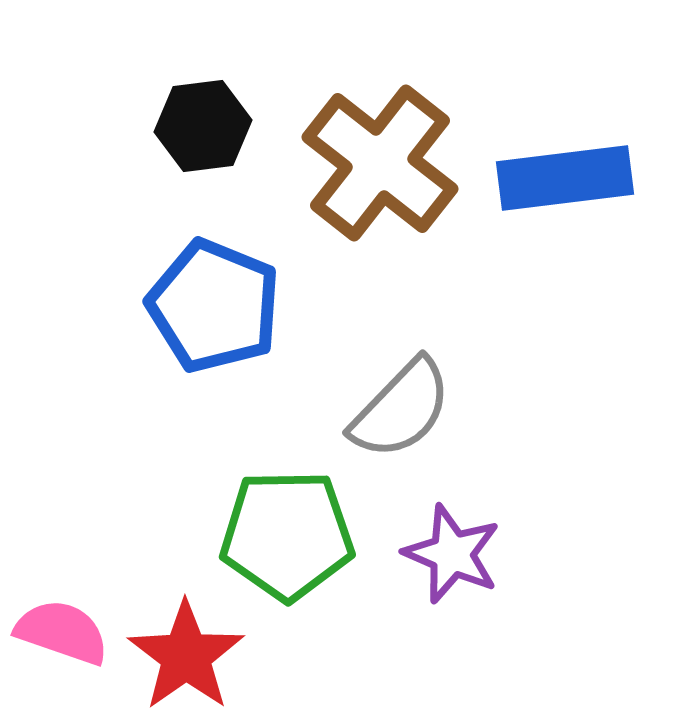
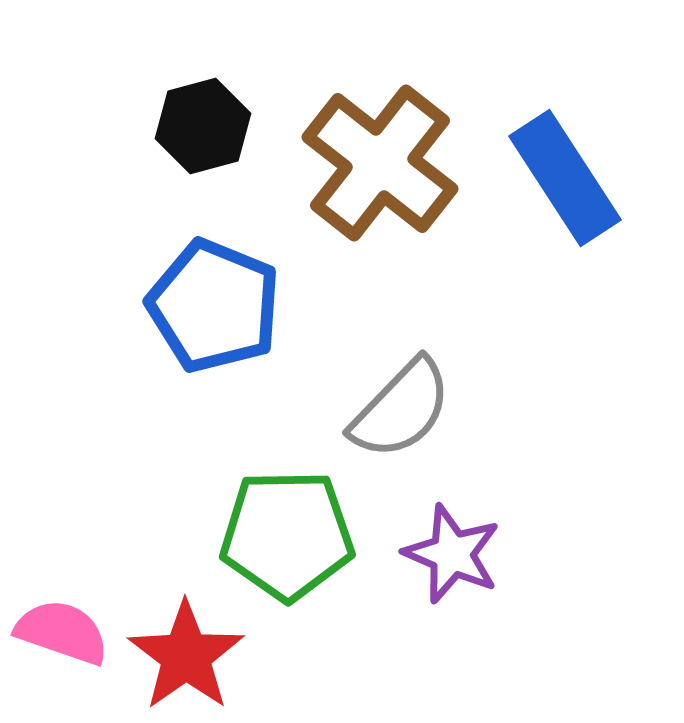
black hexagon: rotated 8 degrees counterclockwise
blue rectangle: rotated 64 degrees clockwise
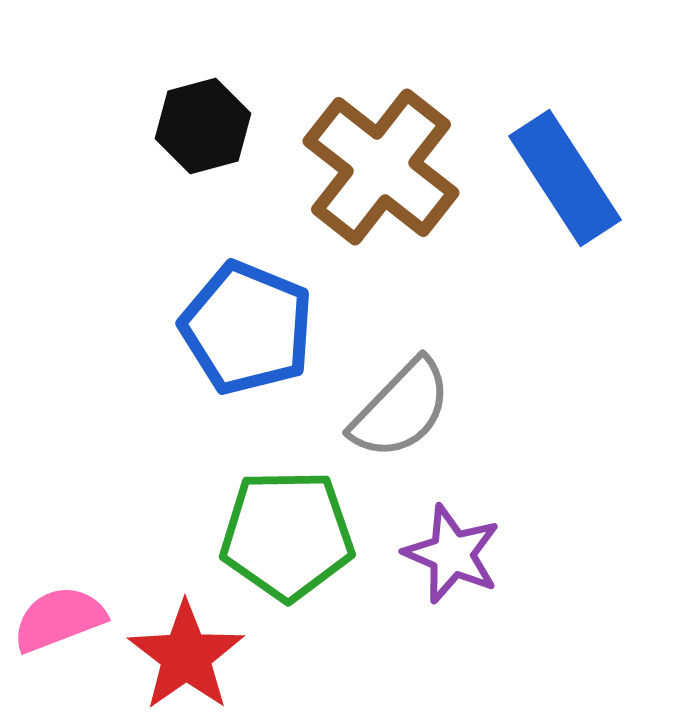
brown cross: moved 1 px right, 4 px down
blue pentagon: moved 33 px right, 22 px down
pink semicircle: moved 3 px left, 13 px up; rotated 40 degrees counterclockwise
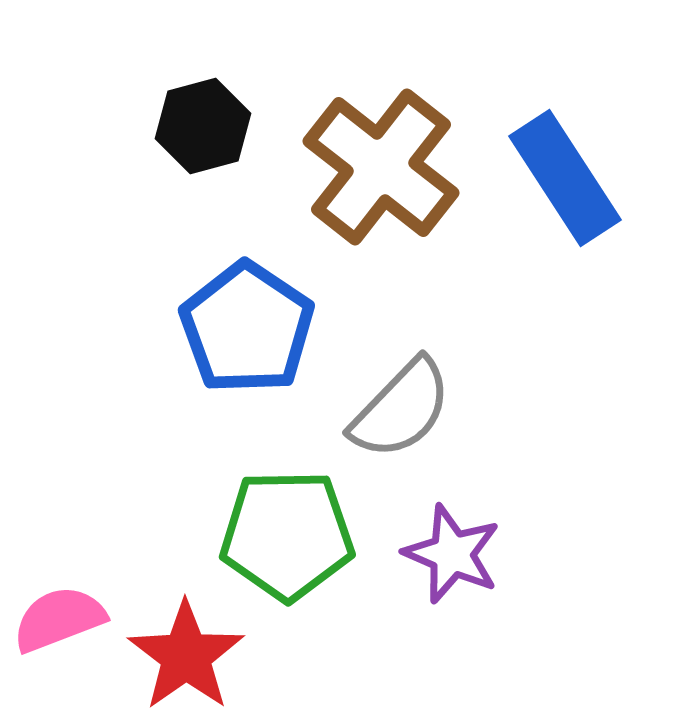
blue pentagon: rotated 12 degrees clockwise
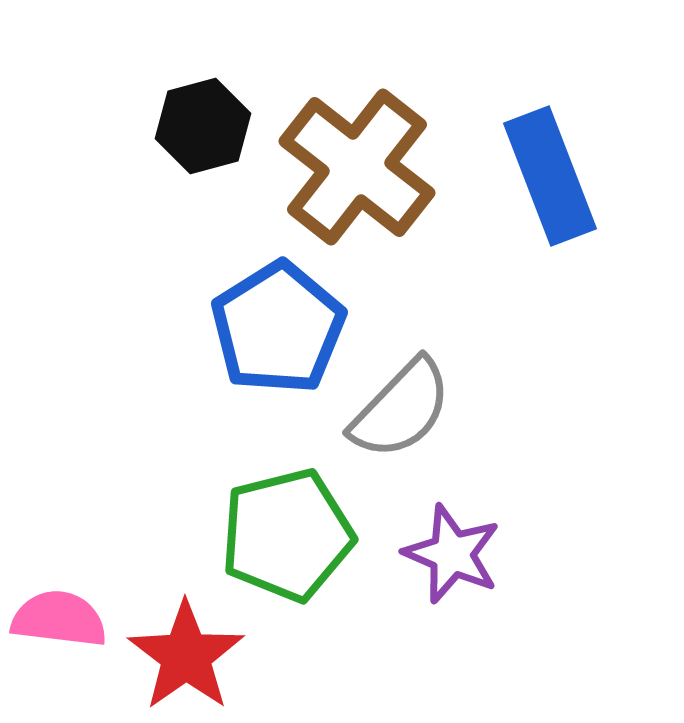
brown cross: moved 24 px left
blue rectangle: moved 15 px left, 2 px up; rotated 12 degrees clockwise
blue pentagon: moved 31 px right; rotated 6 degrees clockwise
green pentagon: rotated 13 degrees counterclockwise
pink semicircle: rotated 28 degrees clockwise
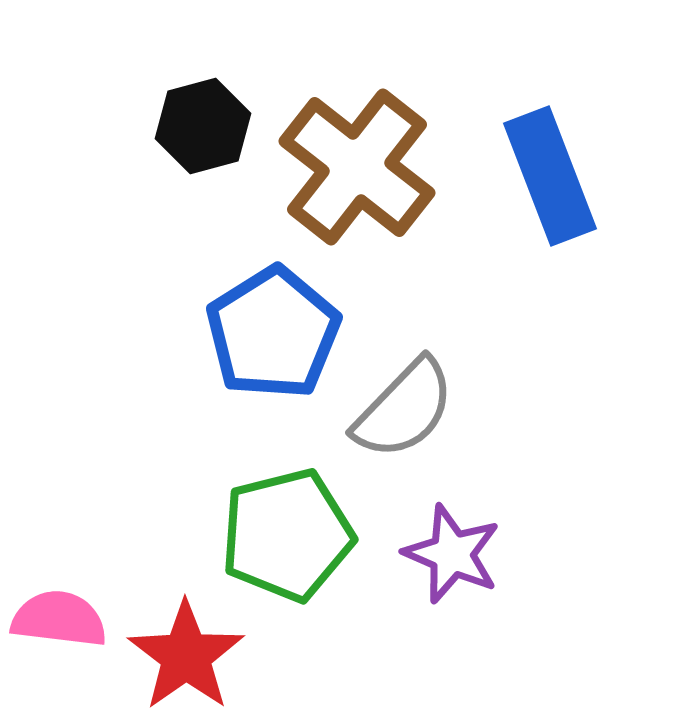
blue pentagon: moved 5 px left, 5 px down
gray semicircle: moved 3 px right
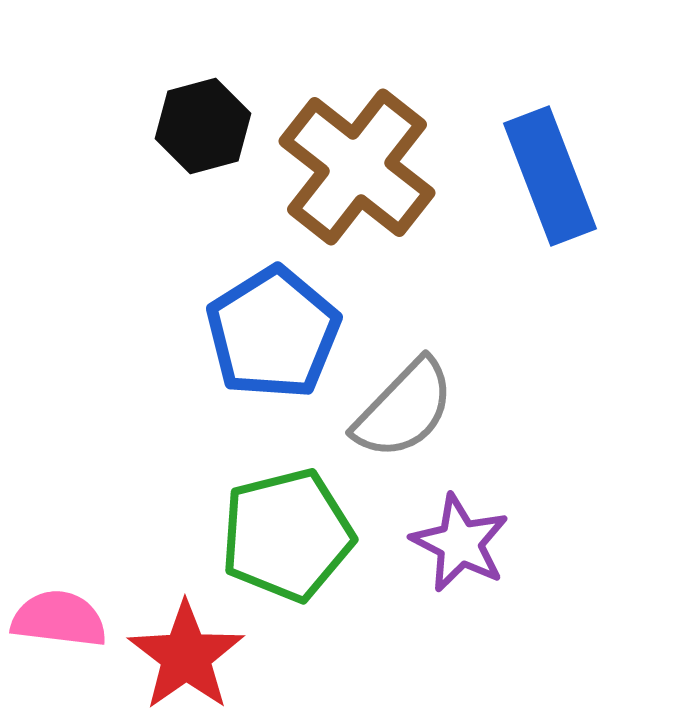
purple star: moved 8 px right, 11 px up; rotated 4 degrees clockwise
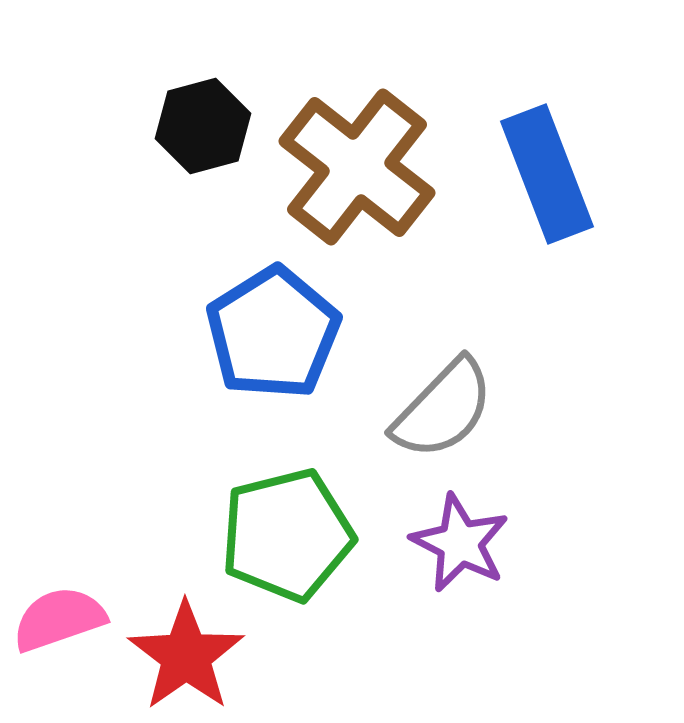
blue rectangle: moved 3 px left, 2 px up
gray semicircle: moved 39 px right
pink semicircle: rotated 26 degrees counterclockwise
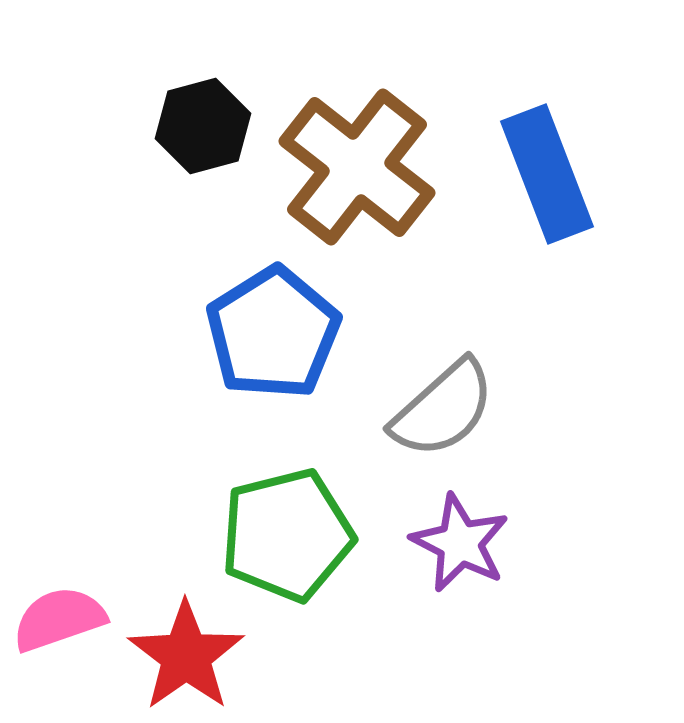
gray semicircle: rotated 4 degrees clockwise
